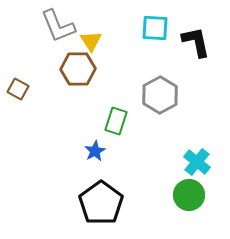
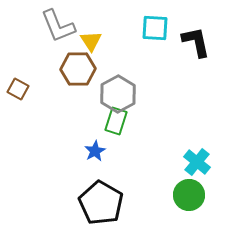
gray hexagon: moved 42 px left, 1 px up
black pentagon: rotated 6 degrees counterclockwise
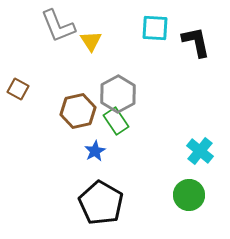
brown hexagon: moved 42 px down; rotated 12 degrees counterclockwise
green rectangle: rotated 52 degrees counterclockwise
cyan cross: moved 3 px right, 11 px up
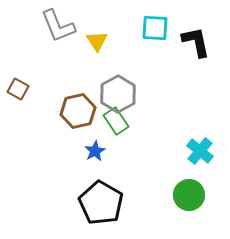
yellow triangle: moved 6 px right
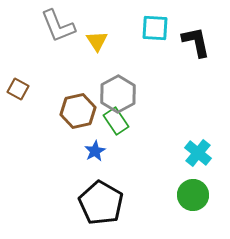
cyan cross: moved 2 px left, 2 px down
green circle: moved 4 px right
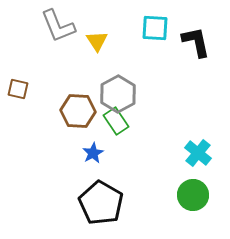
brown square: rotated 15 degrees counterclockwise
brown hexagon: rotated 16 degrees clockwise
blue star: moved 2 px left, 2 px down
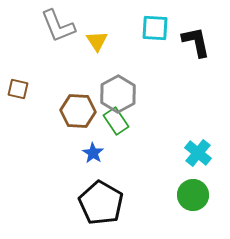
blue star: rotated 10 degrees counterclockwise
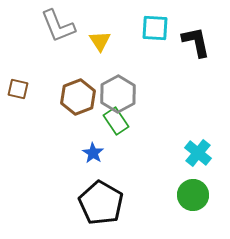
yellow triangle: moved 3 px right
brown hexagon: moved 14 px up; rotated 24 degrees counterclockwise
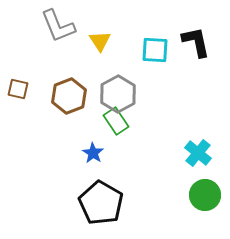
cyan square: moved 22 px down
brown hexagon: moved 9 px left, 1 px up
green circle: moved 12 px right
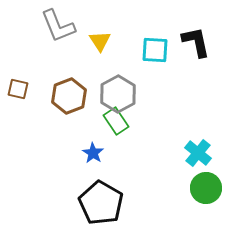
green circle: moved 1 px right, 7 px up
